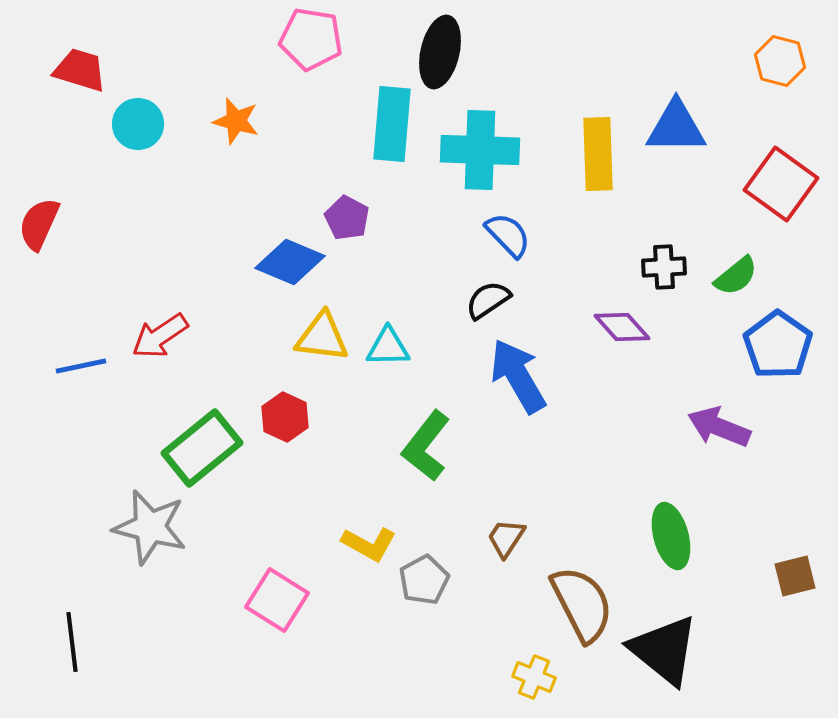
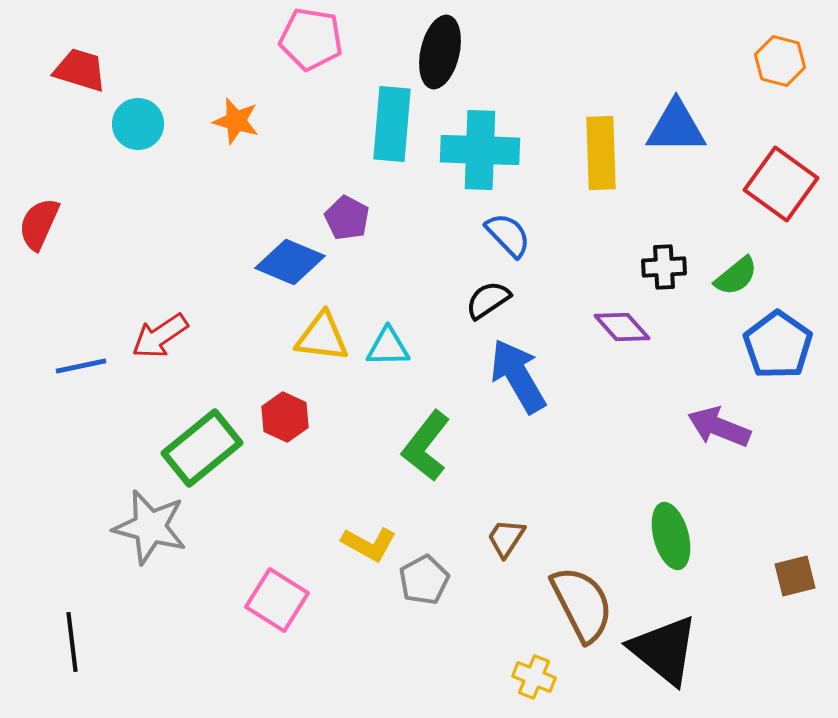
yellow rectangle: moved 3 px right, 1 px up
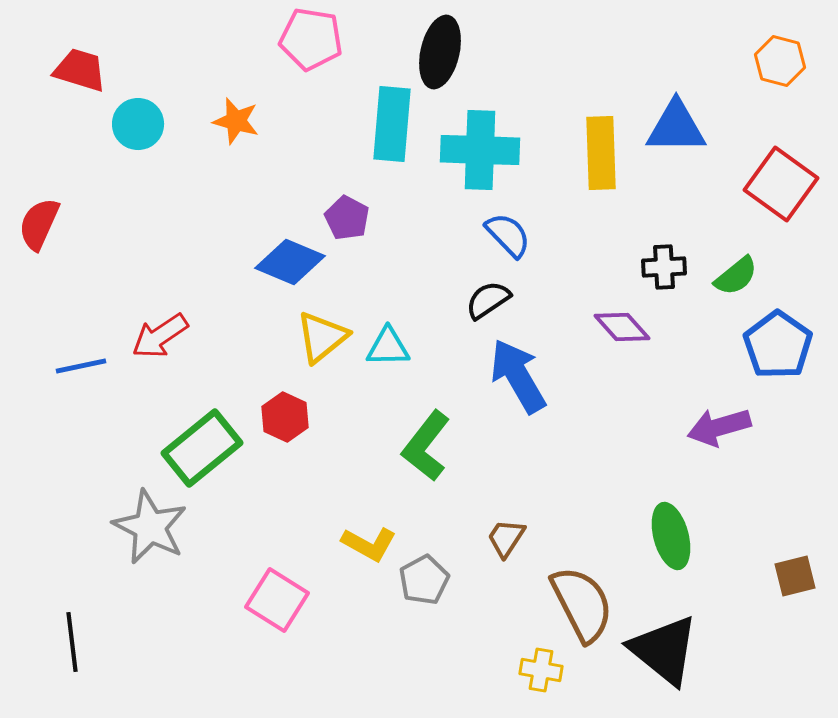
yellow triangle: rotated 46 degrees counterclockwise
purple arrow: rotated 38 degrees counterclockwise
gray star: rotated 12 degrees clockwise
yellow cross: moved 7 px right, 7 px up; rotated 12 degrees counterclockwise
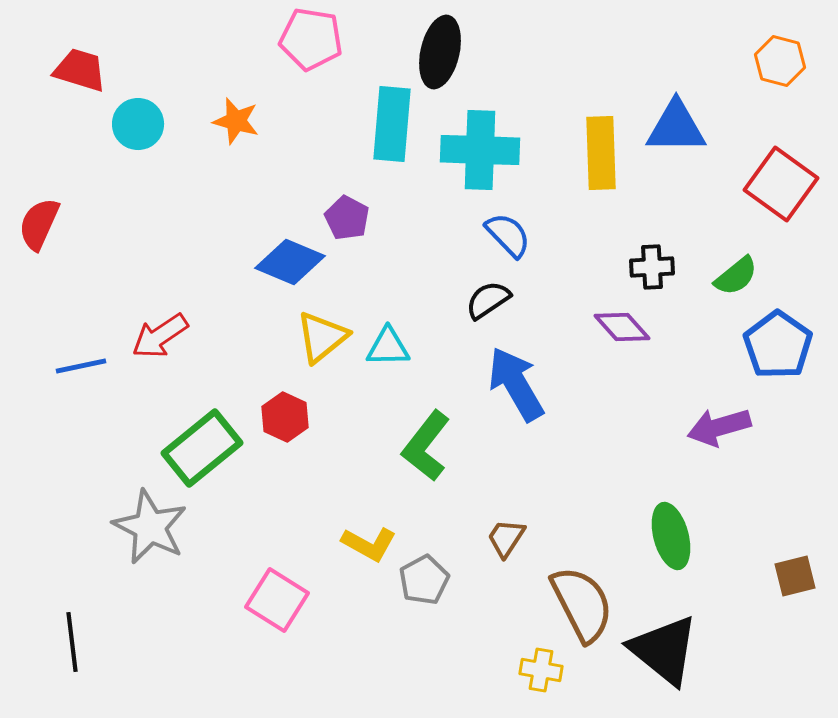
black cross: moved 12 px left
blue arrow: moved 2 px left, 8 px down
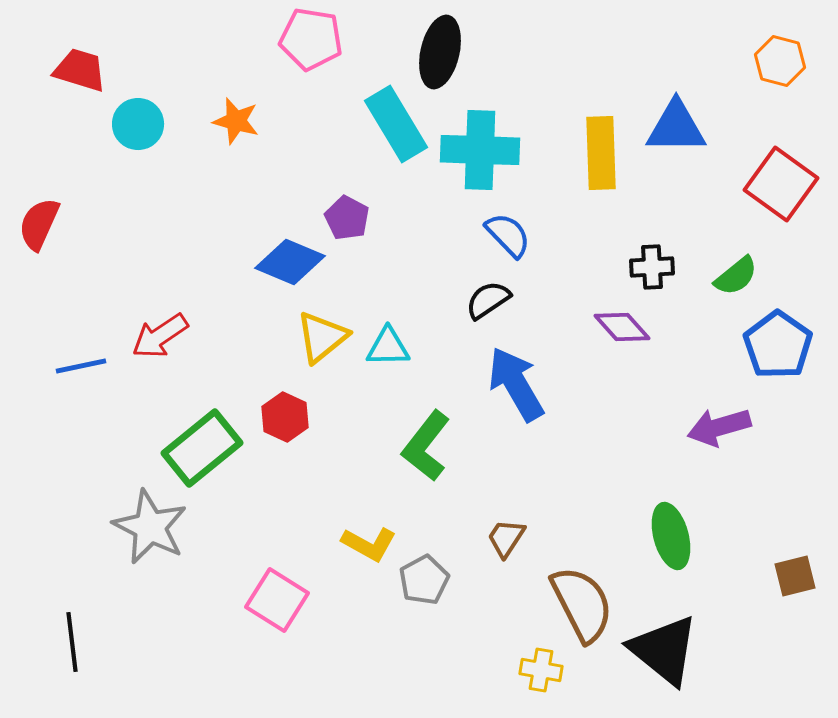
cyan rectangle: moved 4 px right; rotated 36 degrees counterclockwise
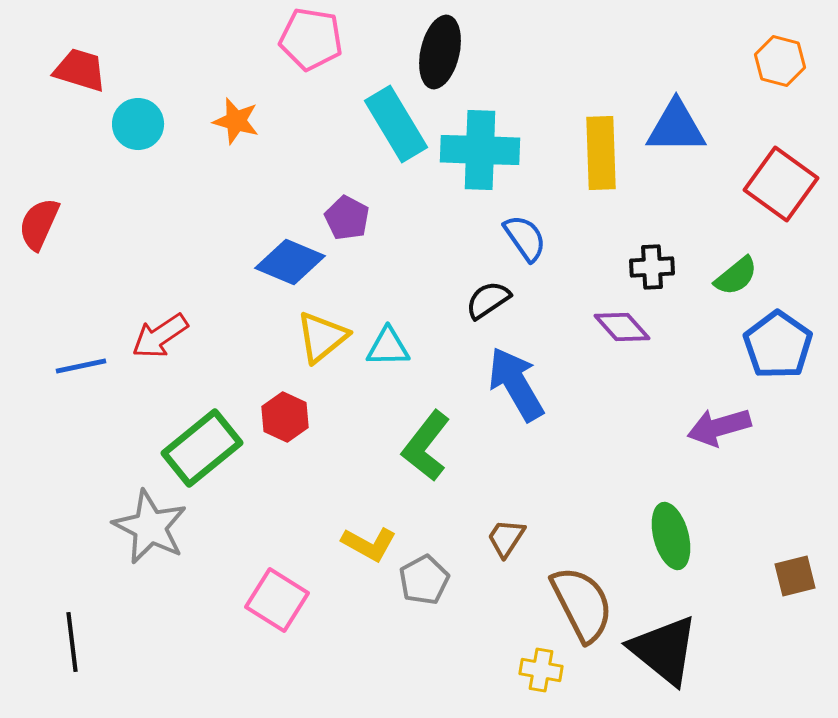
blue semicircle: moved 17 px right, 3 px down; rotated 9 degrees clockwise
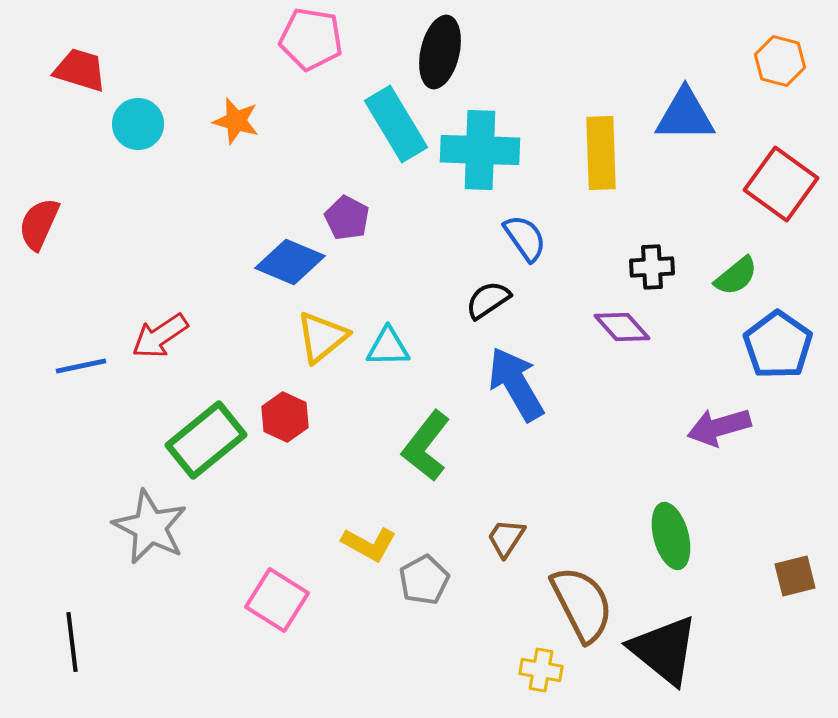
blue triangle: moved 9 px right, 12 px up
green rectangle: moved 4 px right, 8 px up
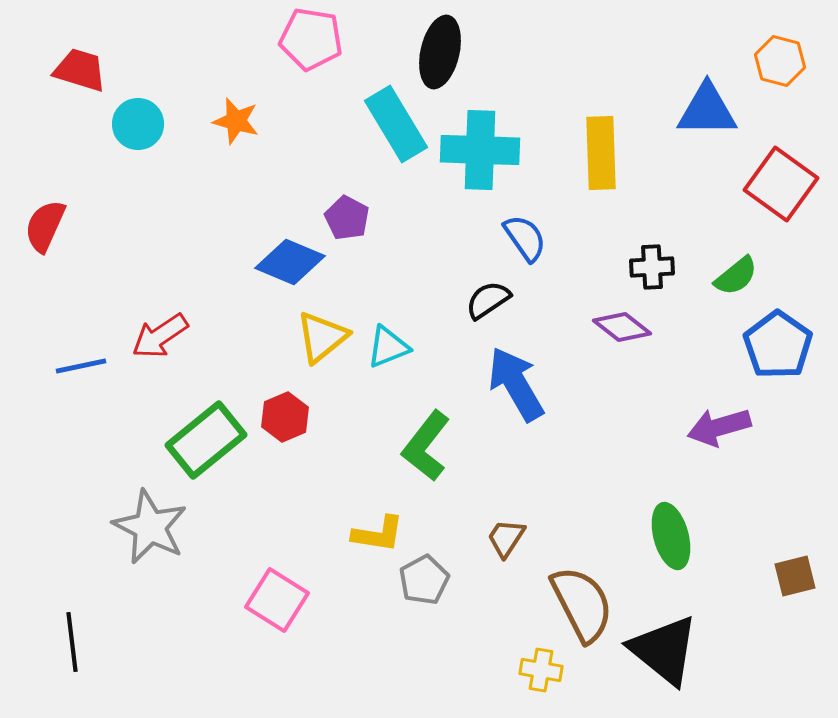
blue triangle: moved 22 px right, 5 px up
red semicircle: moved 6 px right, 2 px down
purple diamond: rotated 10 degrees counterclockwise
cyan triangle: rotated 21 degrees counterclockwise
red hexagon: rotated 12 degrees clockwise
yellow L-shape: moved 9 px right, 10 px up; rotated 20 degrees counterclockwise
